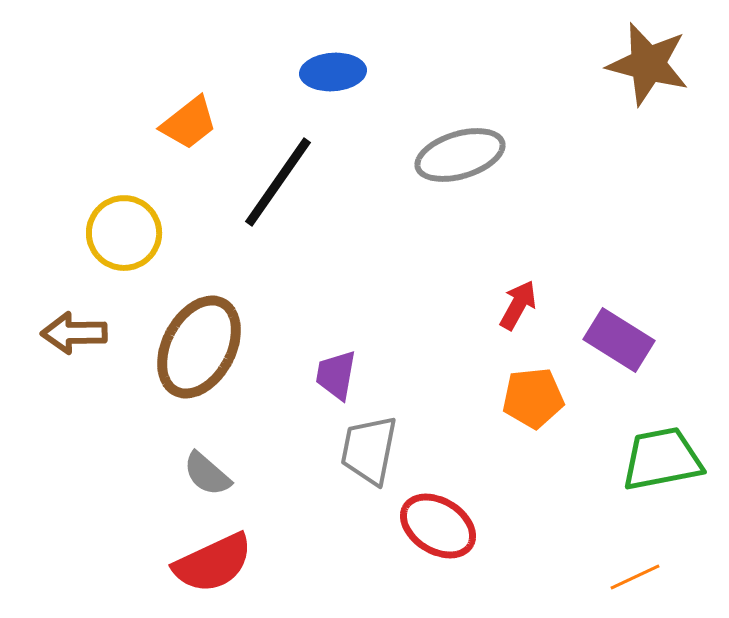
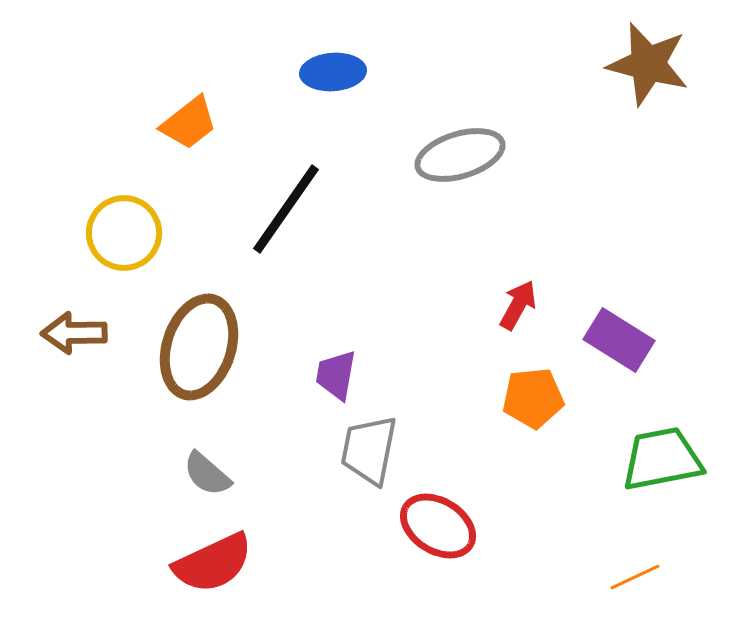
black line: moved 8 px right, 27 px down
brown ellipse: rotated 10 degrees counterclockwise
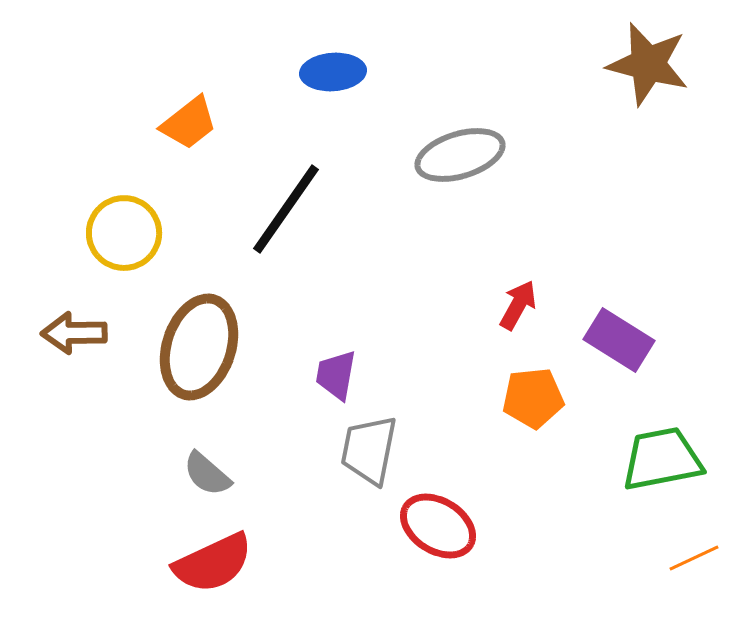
orange line: moved 59 px right, 19 px up
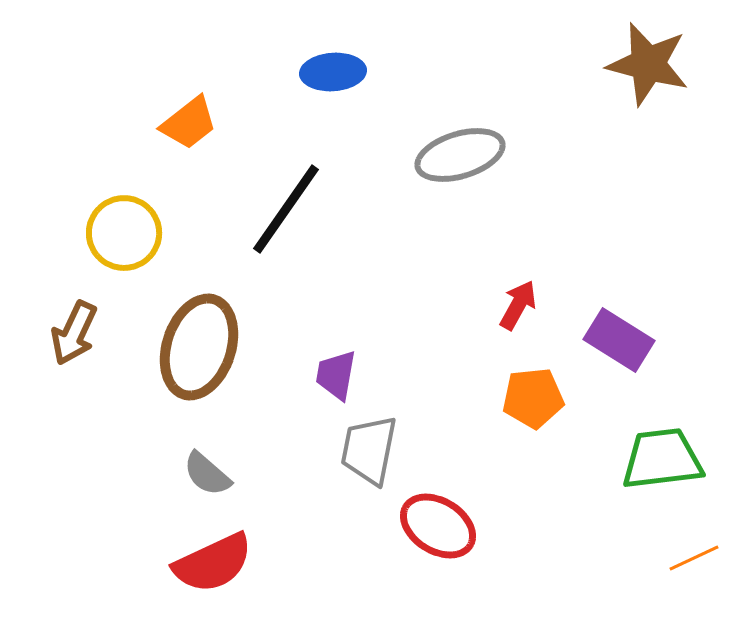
brown arrow: rotated 64 degrees counterclockwise
green trapezoid: rotated 4 degrees clockwise
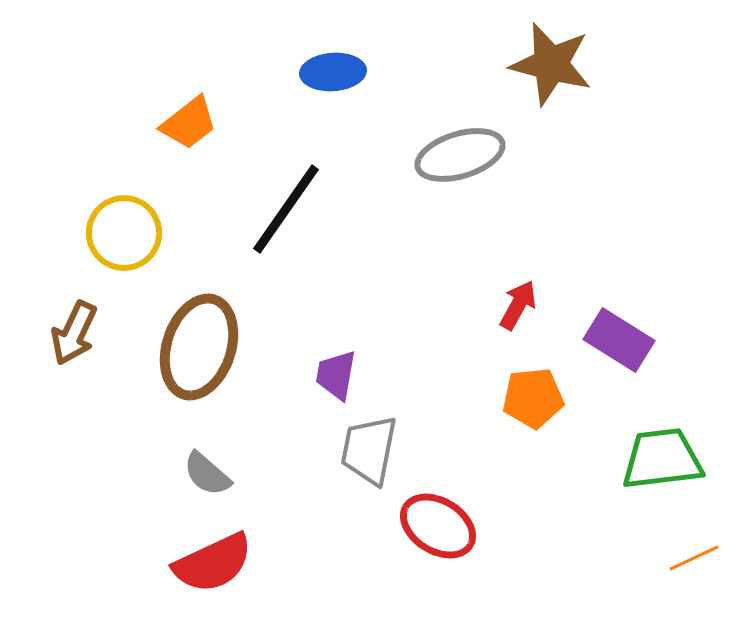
brown star: moved 97 px left
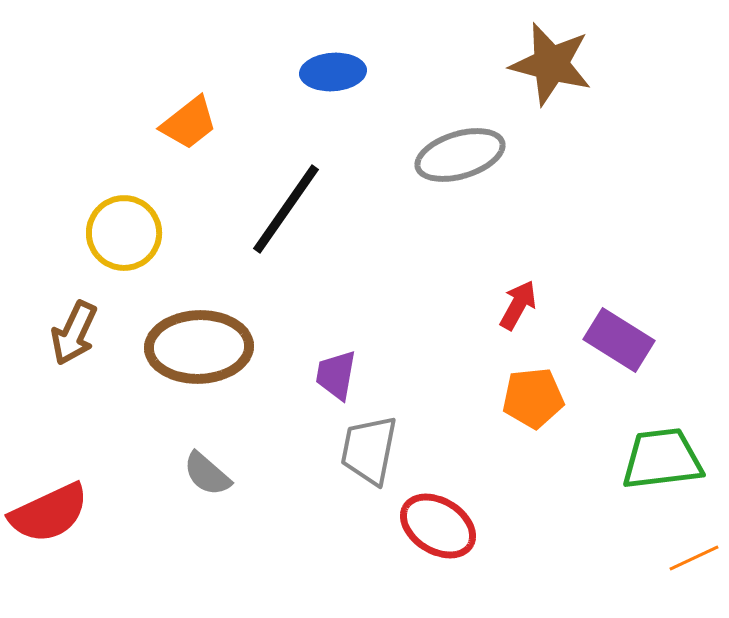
brown ellipse: rotated 70 degrees clockwise
red semicircle: moved 164 px left, 50 px up
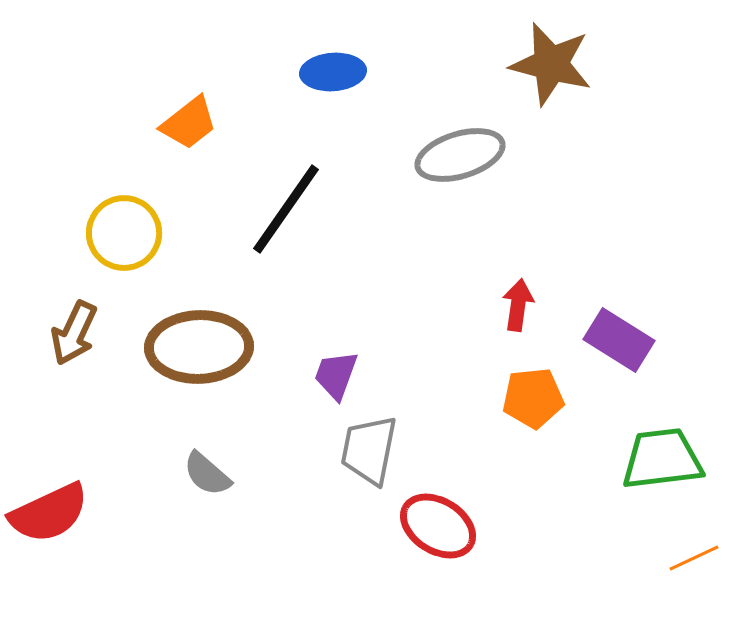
red arrow: rotated 21 degrees counterclockwise
purple trapezoid: rotated 10 degrees clockwise
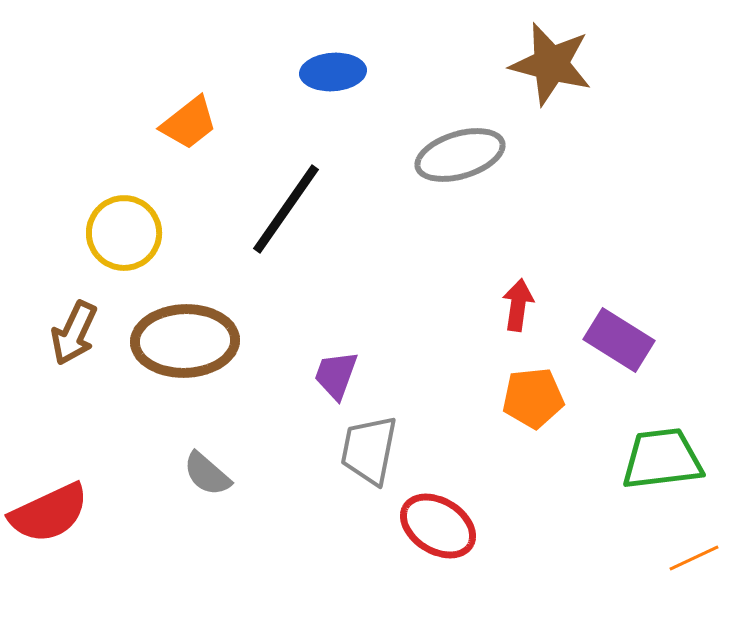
brown ellipse: moved 14 px left, 6 px up
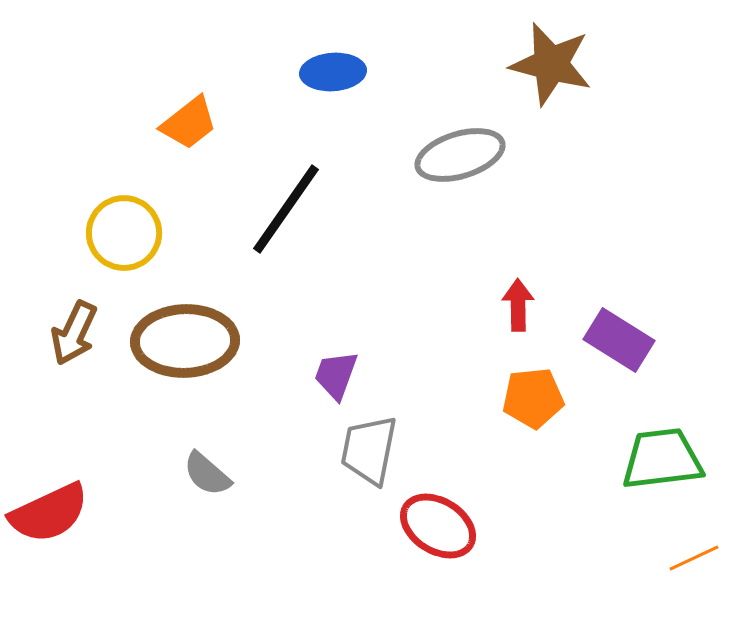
red arrow: rotated 9 degrees counterclockwise
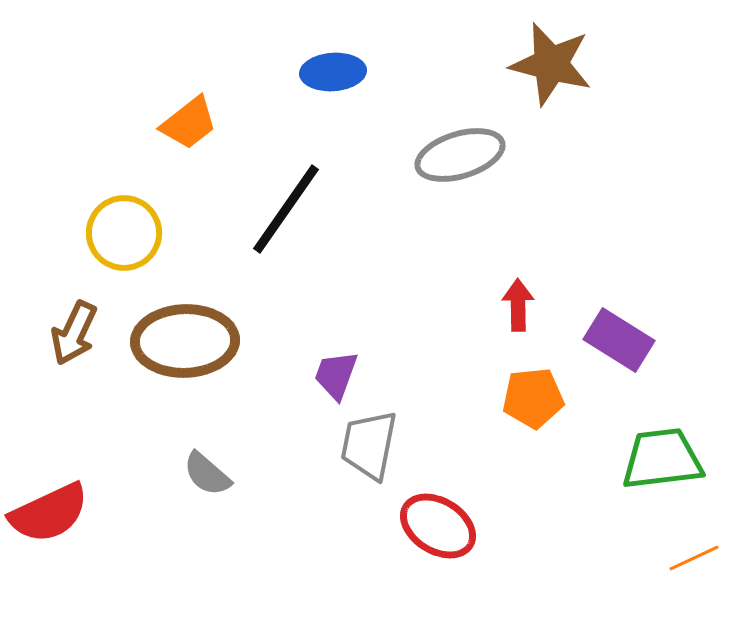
gray trapezoid: moved 5 px up
